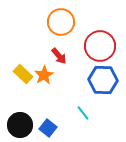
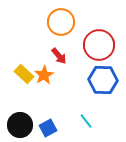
red circle: moved 1 px left, 1 px up
yellow rectangle: moved 1 px right
cyan line: moved 3 px right, 8 px down
blue square: rotated 24 degrees clockwise
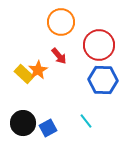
orange star: moved 6 px left, 5 px up
black circle: moved 3 px right, 2 px up
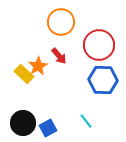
orange star: moved 4 px up
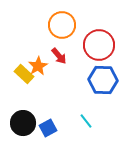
orange circle: moved 1 px right, 3 px down
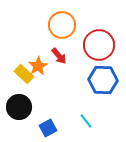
black circle: moved 4 px left, 16 px up
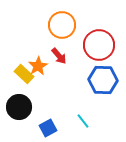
cyan line: moved 3 px left
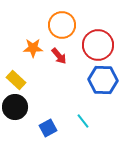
red circle: moved 1 px left
orange star: moved 5 px left, 18 px up; rotated 30 degrees clockwise
yellow rectangle: moved 8 px left, 6 px down
black circle: moved 4 px left
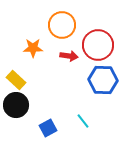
red arrow: moved 10 px right; rotated 42 degrees counterclockwise
black circle: moved 1 px right, 2 px up
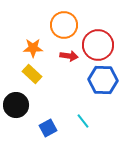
orange circle: moved 2 px right
yellow rectangle: moved 16 px right, 6 px up
